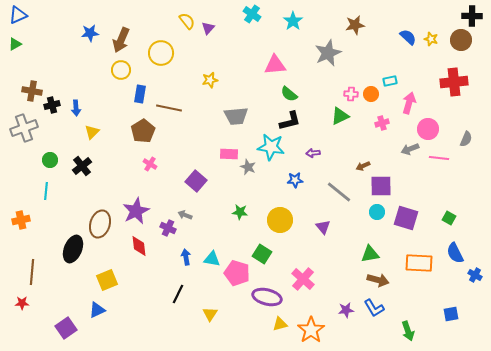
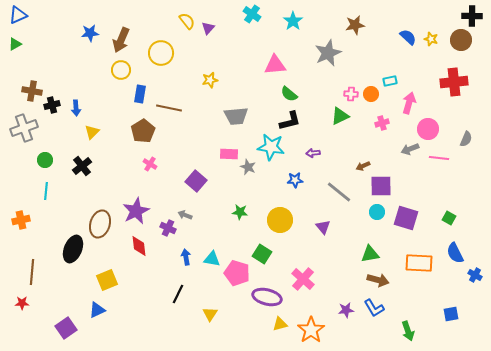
green circle at (50, 160): moved 5 px left
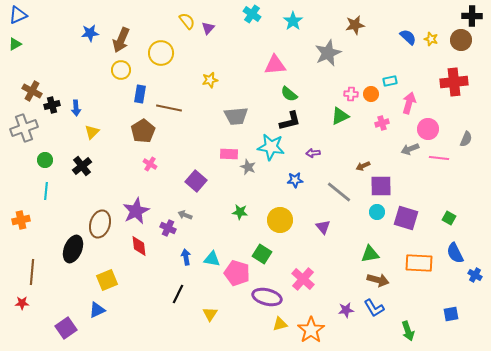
brown cross at (32, 91): rotated 18 degrees clockwise
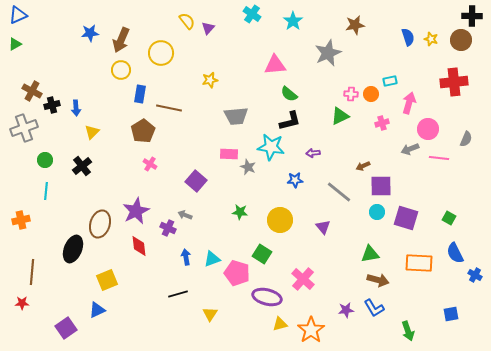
blue semicircle at (408, 37): rotated 30 degrees clockwise
cyan triangle at (212, 259): rotated 30 degrees counterclockwise
black line at (178, 294): rotated 48 degrees clockwise
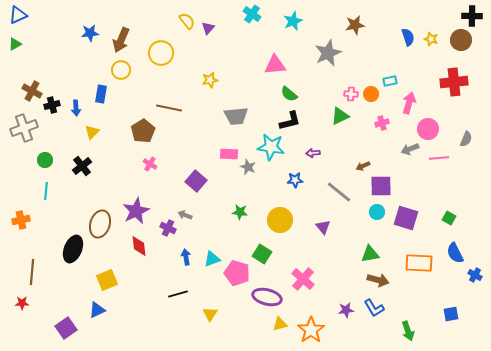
cyan star at (293, 21): rotated 12 degrees clockwise
blue rectangle at (140, 94): moved 39 px left
pink line at (439, 158): rotated 12 degrees counterclockwise
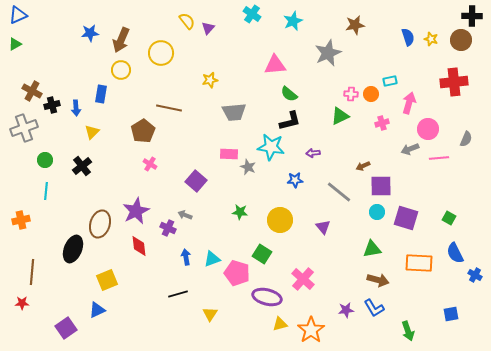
gray trapezoid at (236, 116): moved 2 px left, 4 px up
green triangle at (370, 254): moved 2 px right, 5 px up
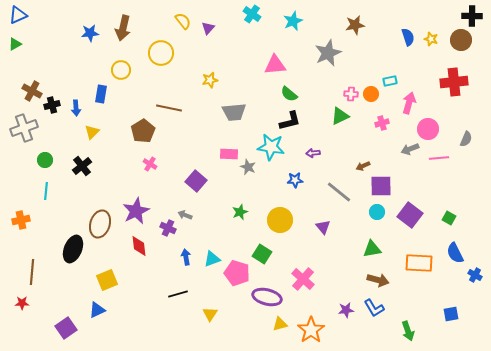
yellow semicircle at (187, 21): moved 4 px left
brown arrow at (121, 40): moved 2 px right, 12 px up; rotated 10 degrees counterclockwise
green star at (240, 212): rotated 28 degrees counterclockwise
purple square at (406, 218): moved 4 px right, 3 px up; rotated 20 degrees clockwise
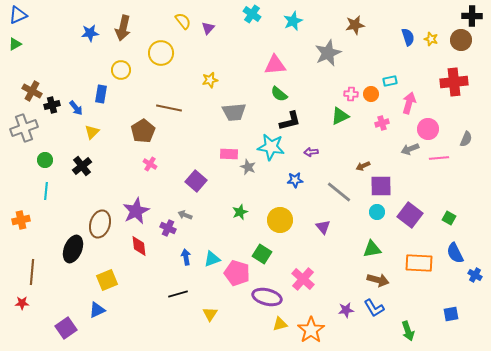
green semicircle at (289, 94): moved 10 px left
blue arrow at (76, 108): rotated 35 degrees counterclockwise
purple arrow at (313, 153): moved 2 px left, 1 px up
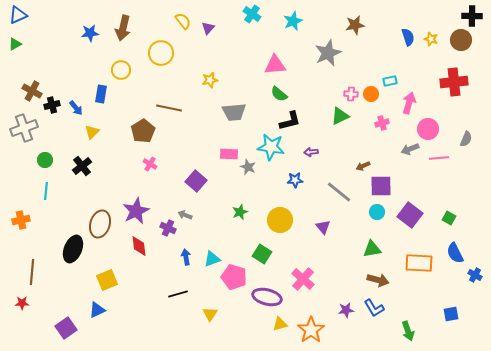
pink pentagon at (237, 273): moved 3 px left, 4 px down
